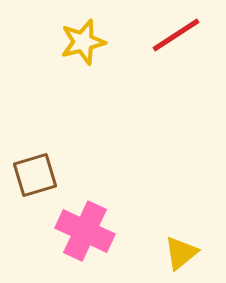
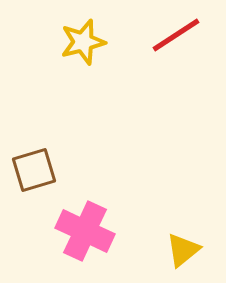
brown square: moved 1 px left, 5 px up
yellow triangle: moved 2 px right, 3 px up
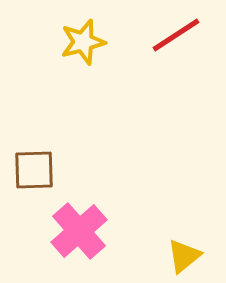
brown square: rotated 15 degrees clockwise
pink cross: moved 6 px left; rotated 24 degrees clockwise
yellow triangle: moved 1 px right, 6 px down
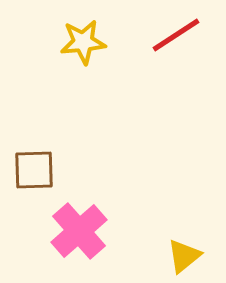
yellow star: rotated 9 degrees clockwise
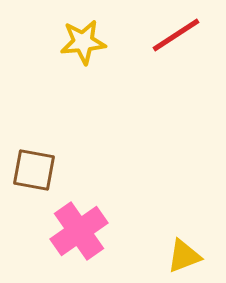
brown square: rotated 12 degrees clockwise
pink cross: rotated 6 degrees clockwise
yellow triangle: rotated 18 degrees clockwise
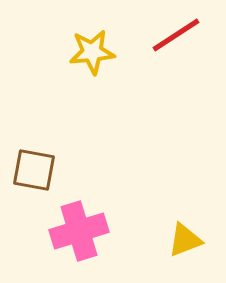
yellow star: moved 9 px right, 10 px down
pink cross: rotated 18 degrees clockwise
yellow triangle: moved 1 px right, 16 px up
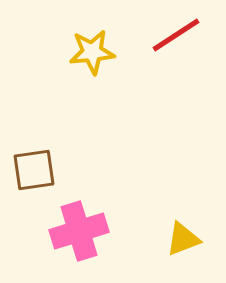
brown square: rotated 18 degrees counterclockwise
yellow triangle: moved 2 px left, 1 px up
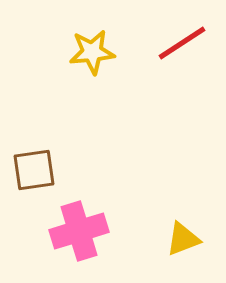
red line: moved 6 px right, 8 px down
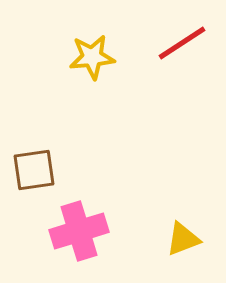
yellow star: moved 5 px down
